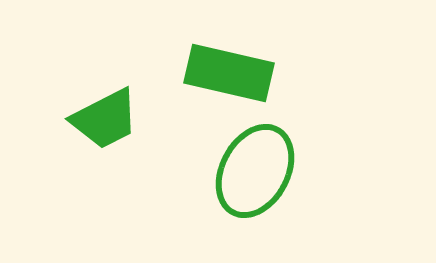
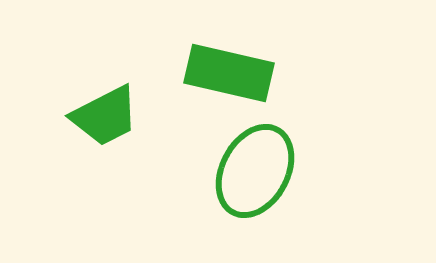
green trapezoid: moved 3 px up
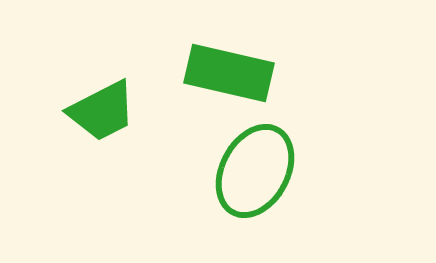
green trapezoid: moved 3 px left, 5 px up
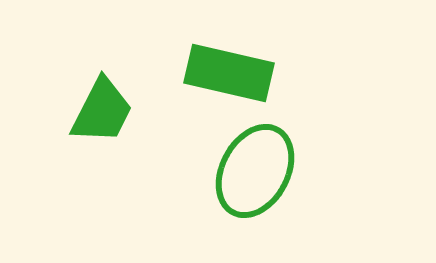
green trapezoid: rotated 36 degrees counterclockwise
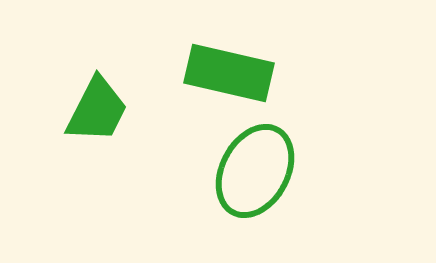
green trapezoid: moved 5 px left, 1 px up
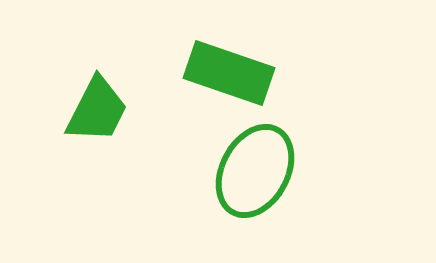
green rectangle: rotated 6 degrees clockwise
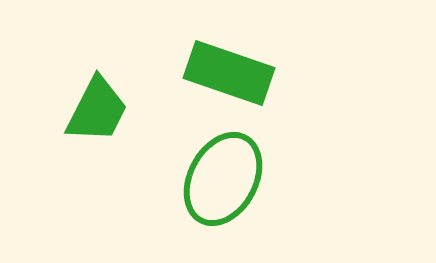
green ellipse: moved 32 px left, 8 px down
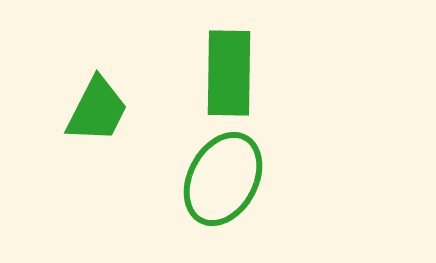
green rectangle: rotated 72 degrees clockwise
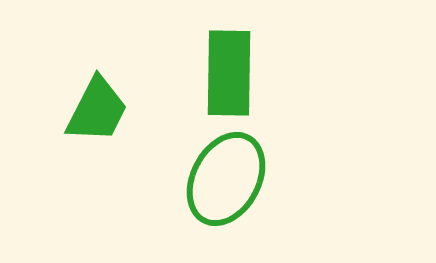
green ellipse: moved 3 px right
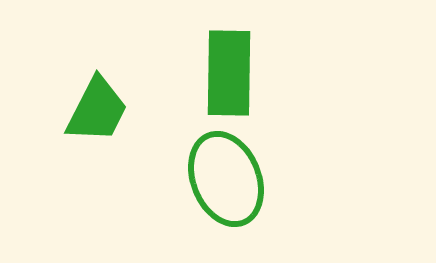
green ellipse: rotated 50 degrees counterclockwise
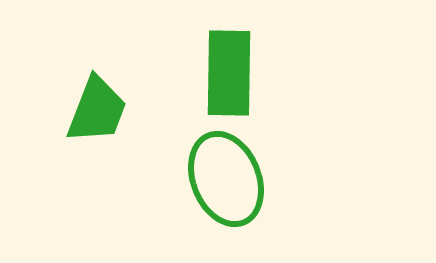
green trapezoid: rotated 6 degrees counterclockwise
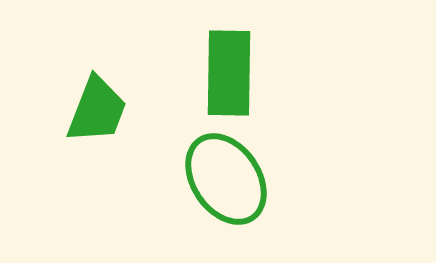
green ellipse: rotated 12 degrees counterclockwise
